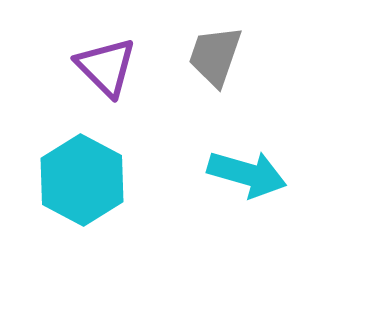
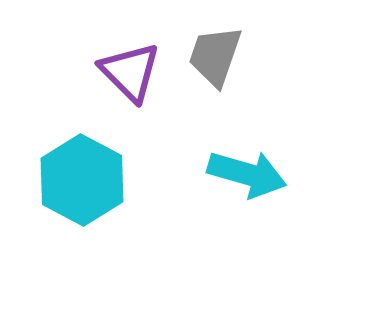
purple triangle: moved 24 px right, 5 px down
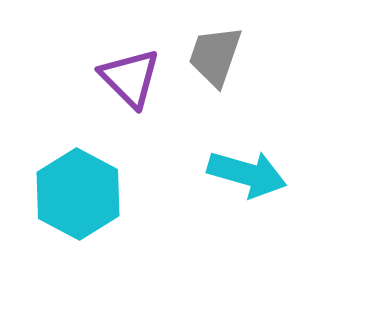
purple triangle: moved 6 px down
cyan hexagon: moved 4 px left, 14 px down
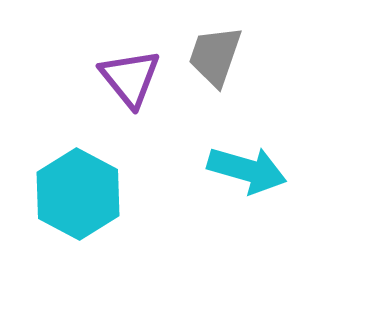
purple triangle: rotated 6 degrees clockwise
cyan arrow: moved 4 px up
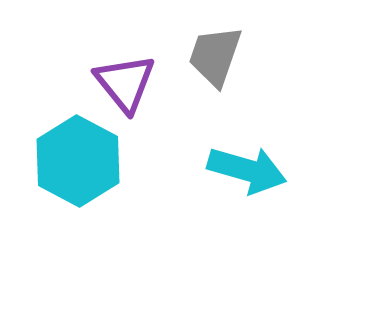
purple triangle: moved 5 px left, 5 px down
cyan hexagon: moved 33 px up
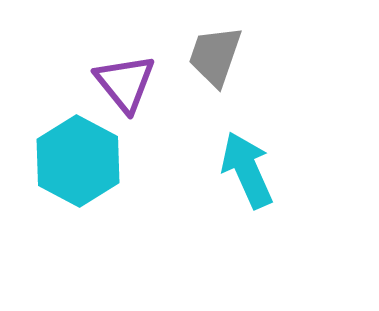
cyan arrow: rotated 130 degrees counterclockwise
